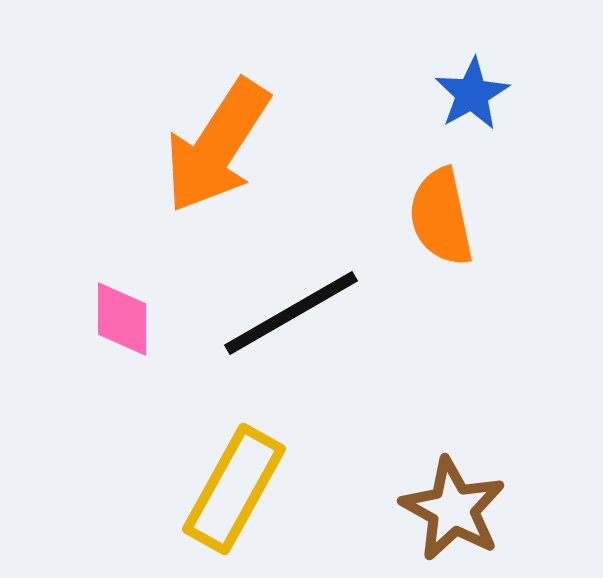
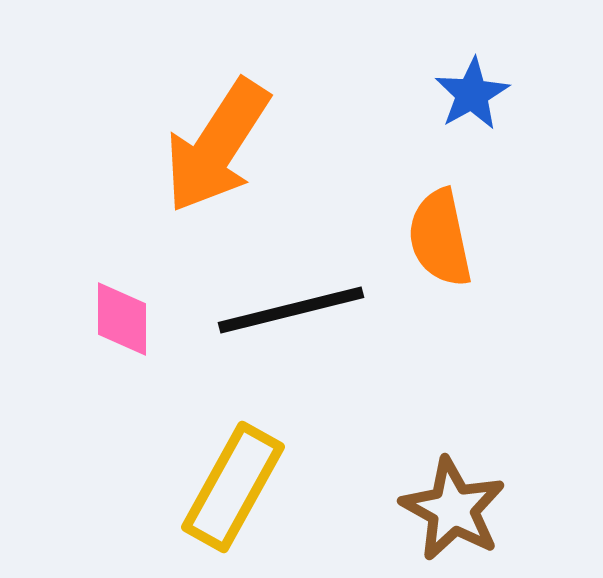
orange semicircle: moved 1 px left, 21 px down
black line: moved 3 px up; rotated 16 degrees clockwise
yellow rectangle: moved 1 px left, 2 px up
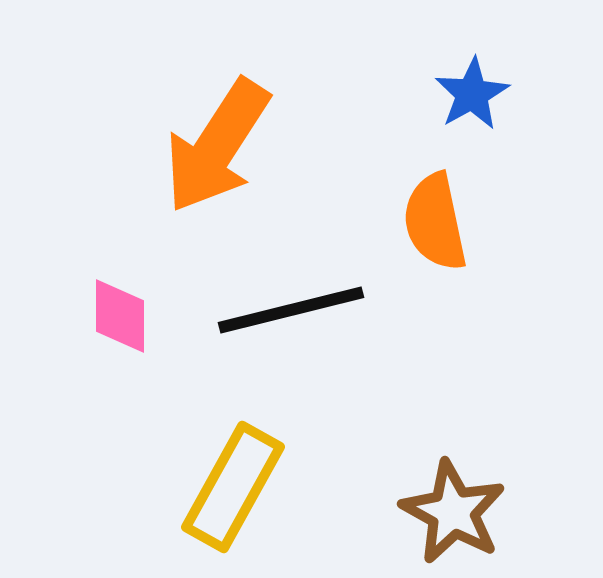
orange semicircle: moved 5 px left, 16 px up
pink diamond: moved 2 px left, 3 px up
brown star: moved 3 px down
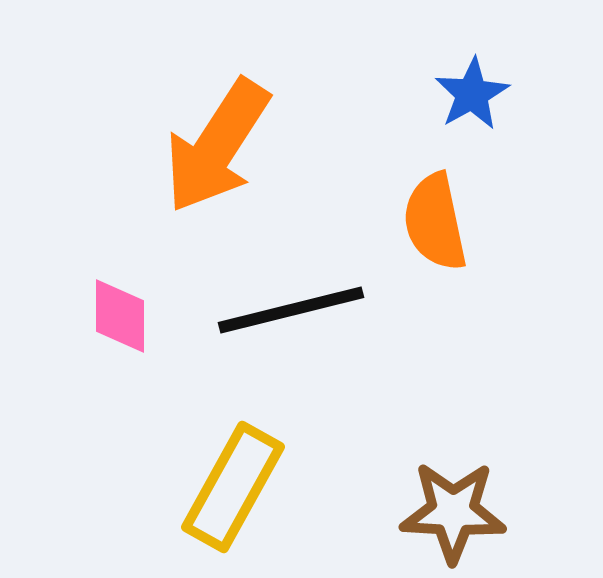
brown star: rotated 26 degrees counterclockwise
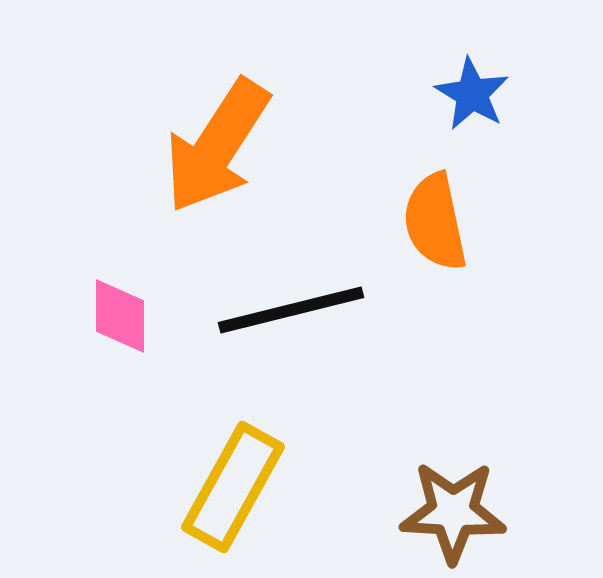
blue star: rotated 12 degrees counterclockwise
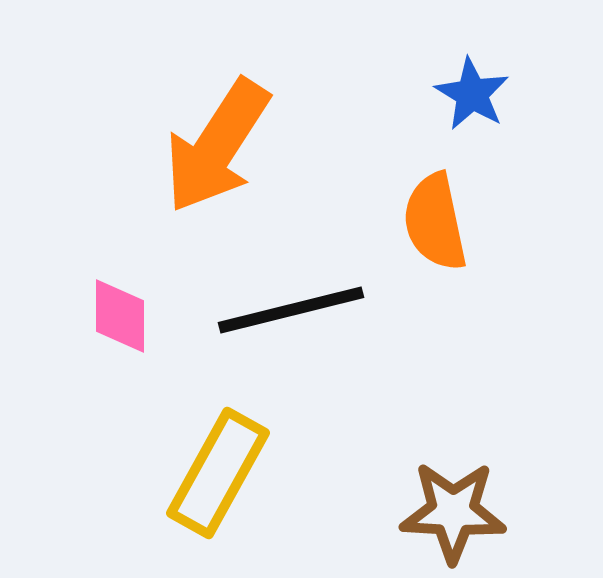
yellow rectangle: moved 15 px left, 14 px up
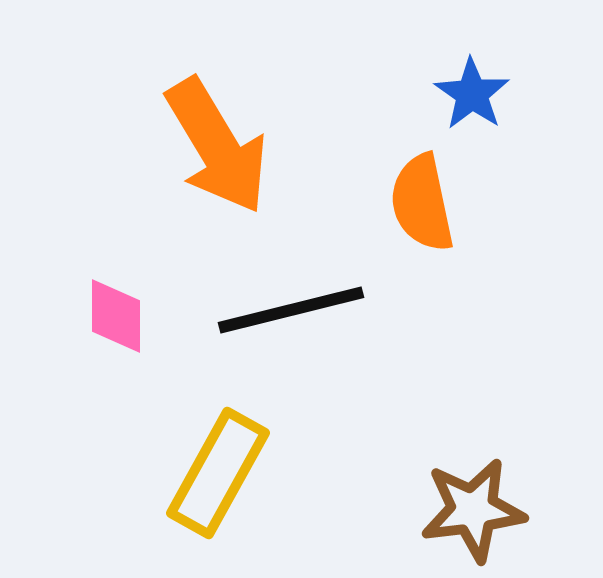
blue star: rotated 4 degrees clockwise
orange arrow: rotated 64 degrees counterclockwise
orange semicircle: moved 13 px left, 19 px up
pink diamond: moved 4 px left
brown star: moved 20 px right, 2 px up; rotated 10 degrees counterclockwise
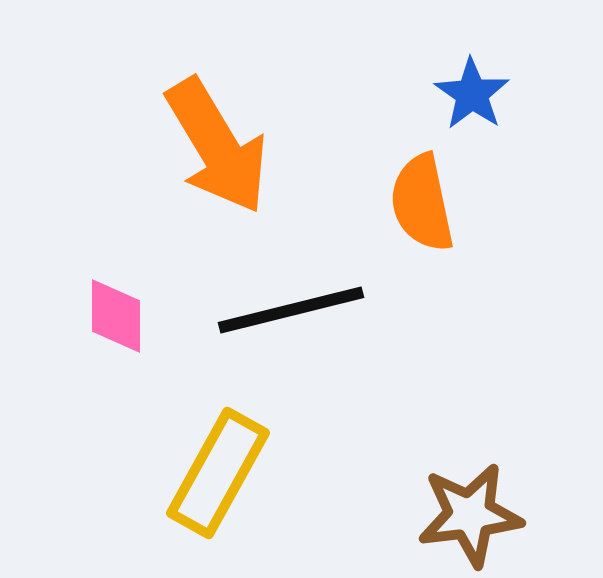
brown star: moved 3 px left, 5 px down
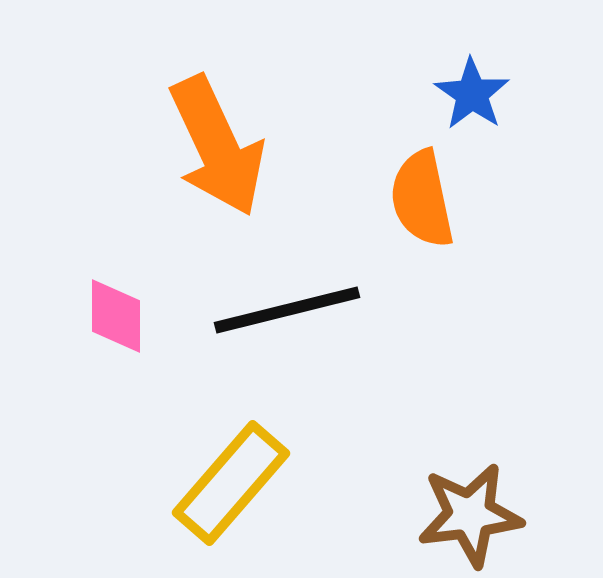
orange arrow: rotated 6 degrees clockwise
orange semicircle: moved 4 px up
black line: moved 4 px left
yellow rectangle: moved 13 px right, 10 px down; rotated 12 degrees clockwise
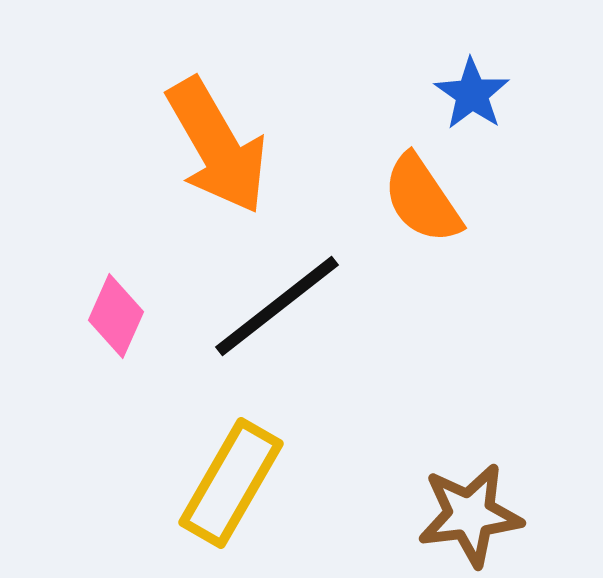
orange arrow: rotated 5 degrees counterclockwise
orange semicircle: rotated 22 degrees counterclockwise
black line: moved 10 px left, 4 px up; rotated 24 degrees counterclockwise
pink diamond: rotated 24 degrees clockwise
yellow rectangle: rotated 11 degrees counterclockwise
